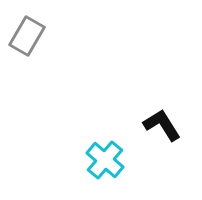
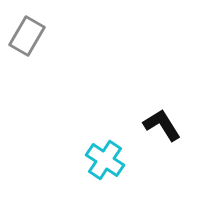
cyan cross: rotated 6 degrees counterclockwise
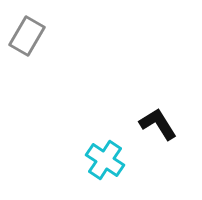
black L-shape: moved 4 px left, 1 px up
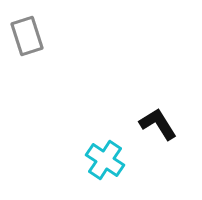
gray rectangle: rotated 48 degrees counterclockwise
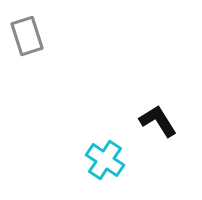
black L-shape: moved 3 px up
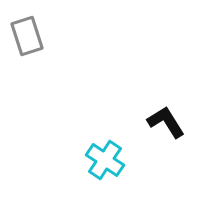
black L-shape: moved 8 px right, 1 px down
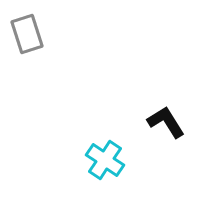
gray rectangle: moved 2 px up
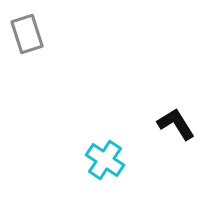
black L-shape: moved 10 px right, 2 px down
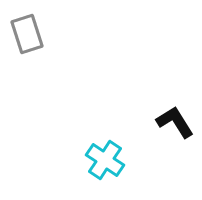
black L-shape: moved 1 px left, 2 px up
